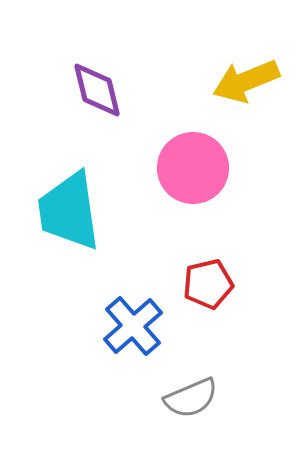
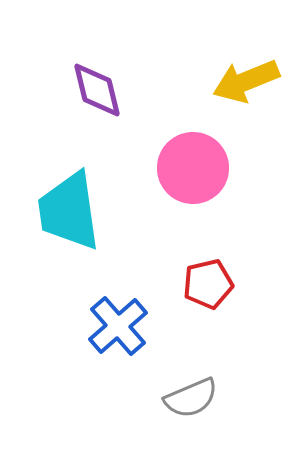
blue cross: moved 15 px left
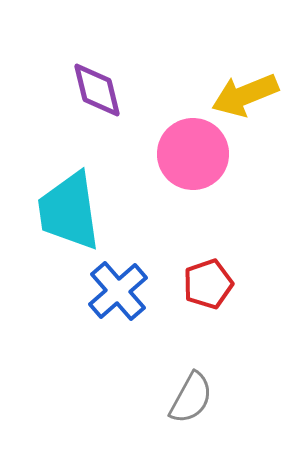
yellow arrow: moved 1 px left, 14 px down
pink circle: moved 14 px up
red pentagon: rotated 6 degrees counterclockwise
blue cross: moved 35 px up
gray semicircle: rotated 38 degrees counterclockwise
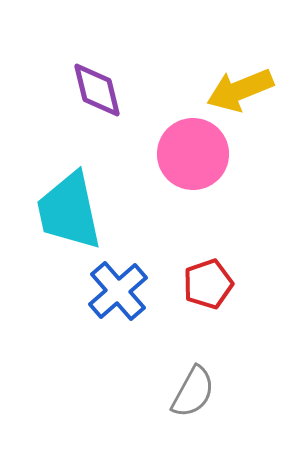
yellow arrow: moved 5 px left, 5 px up
cyan trapezoid: rotated 4 degrees counterclockwise
gray semicircle: moved 2 px right, 6 px up
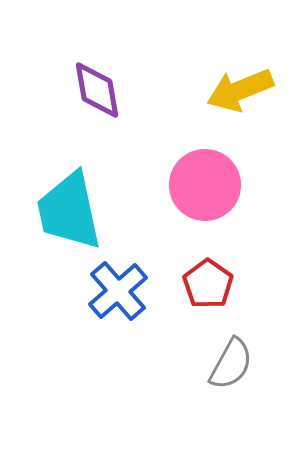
purple diamond: rotated 4 degrees clockwise
pink circle: moved 12 px right, 31 px down
red pentagon: rotated 18 degrees counterclockwise
gray semicircle: moved 38 px right, 28 px up
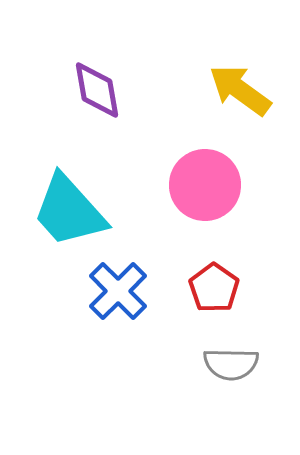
yellow arrow: rotated 58 degrees clockwise
cyan trapezoid: rotated 30 degrees counterclockwise
red pentagon: moved 6 px right, 4 px down
blue cross: rotated 4 degrees counterclockwise
gray semicircle: rotated 62 degrees clockwise
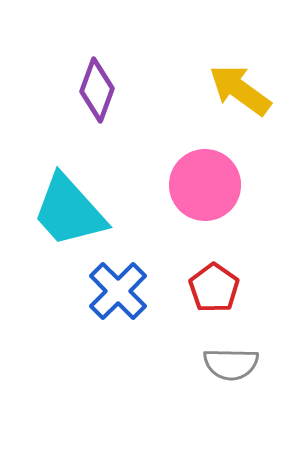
purple diamond: rotated 30 degrees clockwise
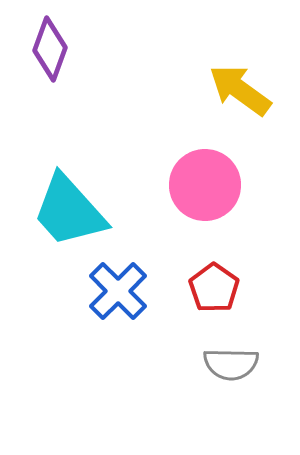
purple diamond: moved 47 px left, 41 px up
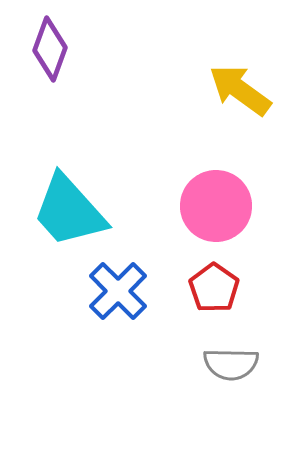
pink circle: moved 11 px right, 21 px down
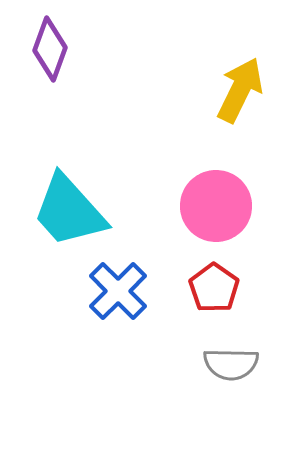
yellow arrow: rotated 80 degrees clockwise
